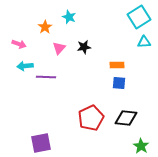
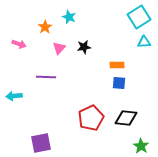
cyan arrow: moved 11 px left, 30 px down
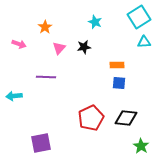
cyan star: moved 26 px right, 5 px down
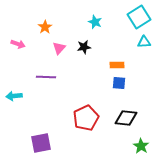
pink arrow: moved 1 px left
red pentagon: moved 5 px left
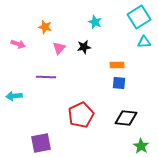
orange star: rotated 24 degrees counterclockwise
red pentagon: moved 5 px left, 3 px up
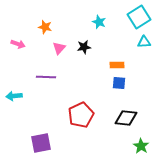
cyan star: moved 4 px right
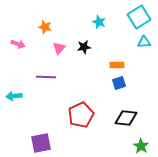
blue square: rotated 24 degrees counterclockwise
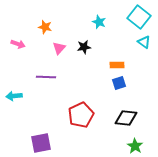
cyan square: rotated 20 degrees counterclockwise
cyan triangle: rotated 40 degrees clockwise
green star: moved 6 px left
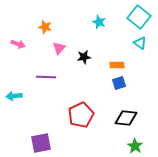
cyan triangle: moved 4 px left, 1 px down
black star: moved 10 px down
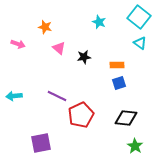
pink triangle: rotated 32 degrees counterclockwise
purple line: moved 11 px right, 19 px down; rotated 24 degrees clockwise
